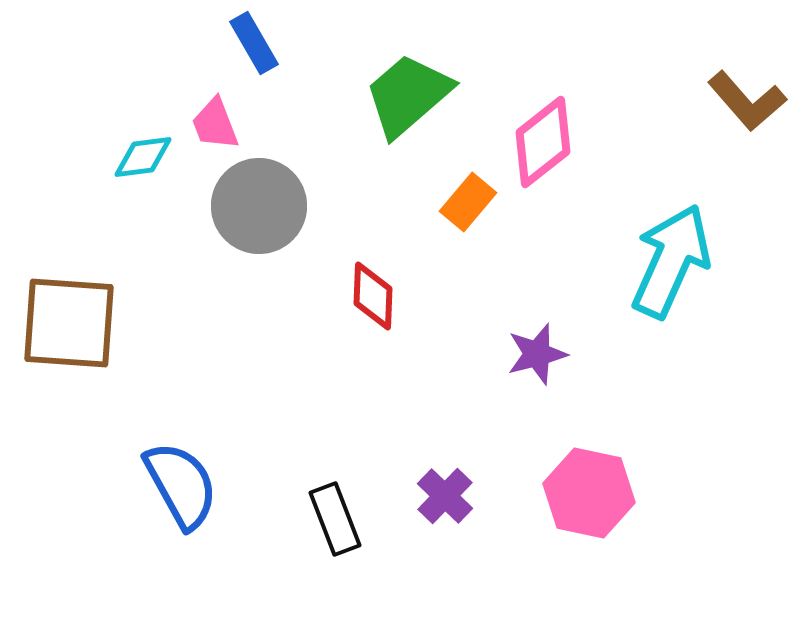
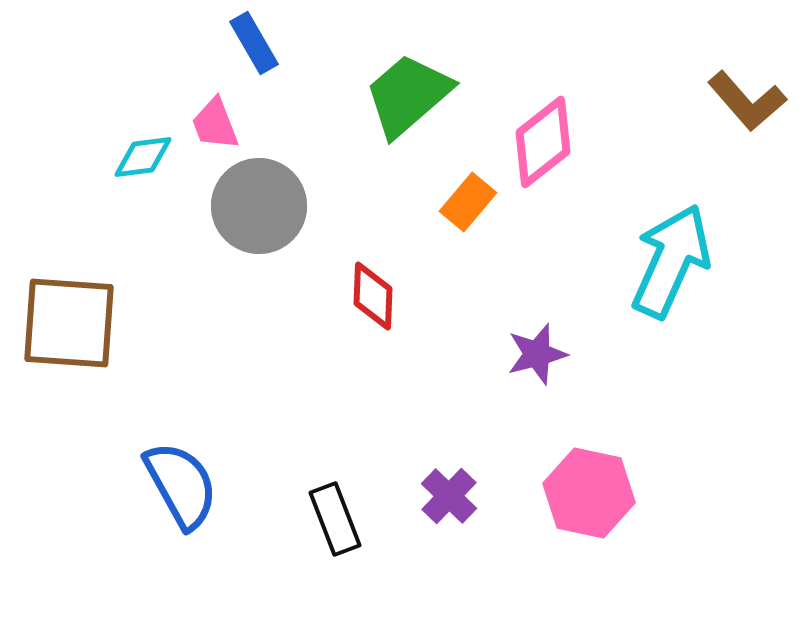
purple cross: moved 4 px right
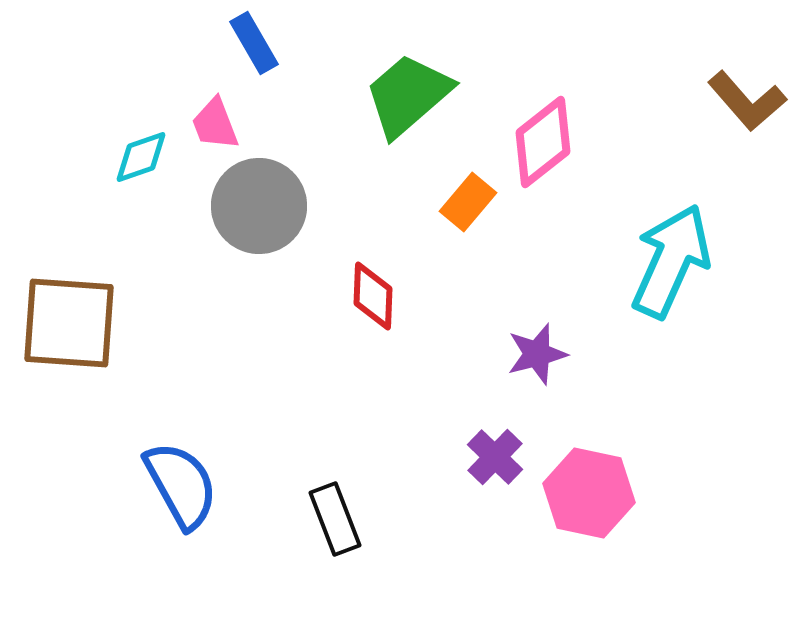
cyan diamond: moved 2 px left; rotated 12 degrees counterclockwise
purple cross: moved 46 px right, 39 px up
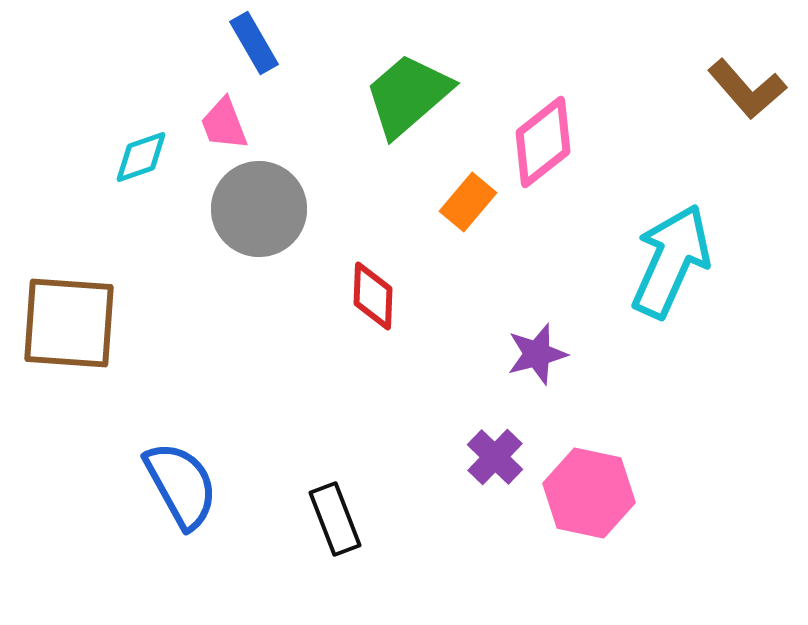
brown L-shape: moved 12 px up
pink trapezoid: moved 9 px right
gray circle: moved 3 px down
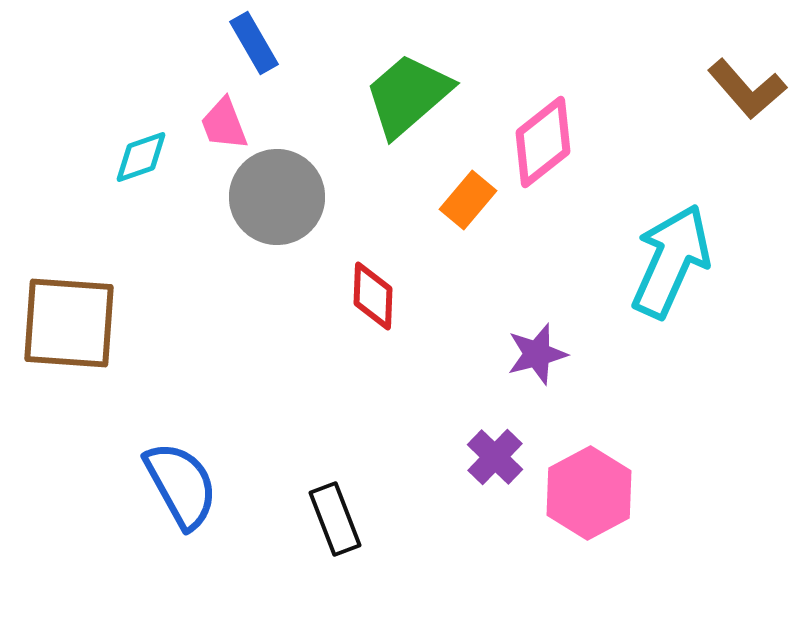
orange rectangle: moved 2 px up
gray circle: moved 18 px right, 12 px up
pink hexagon: rotated 20 degrees clockwise
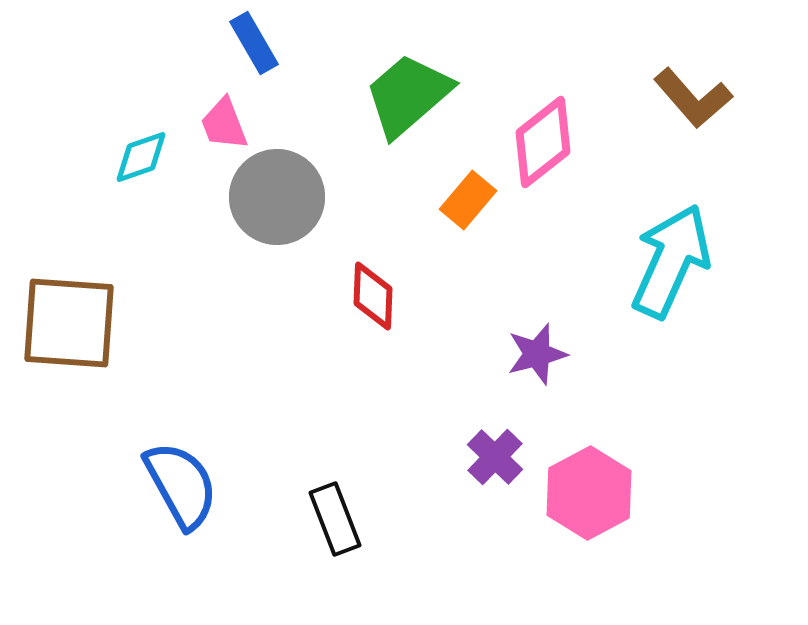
brown L-shape: moved 54 px left, 9 px down
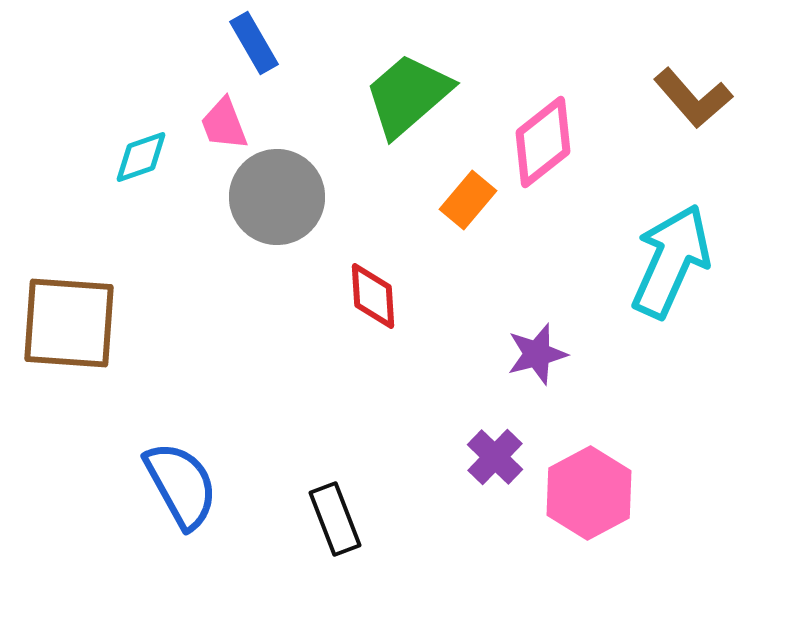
red diamond: rotated 6 degrees counterclockwise
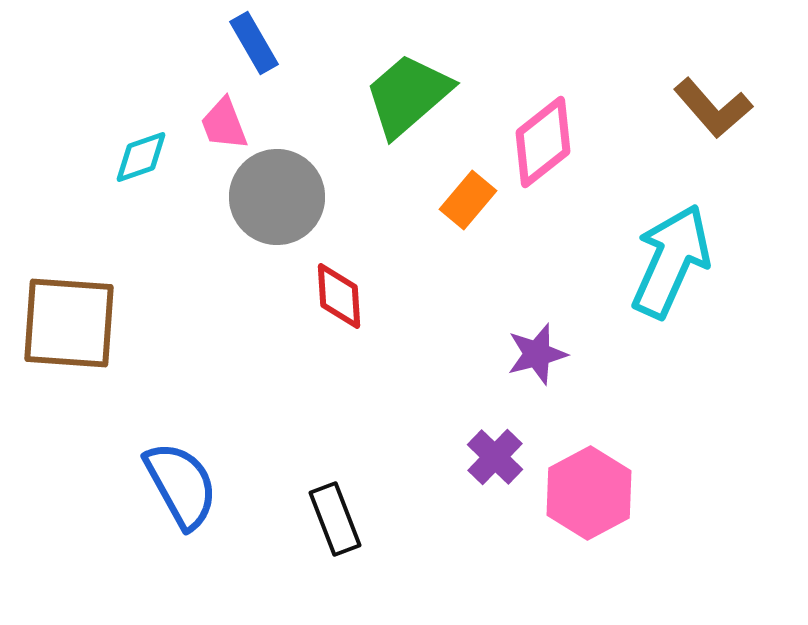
brown L-shape: moved 20 px right, 10 px down
red diamond: moved 34 px left
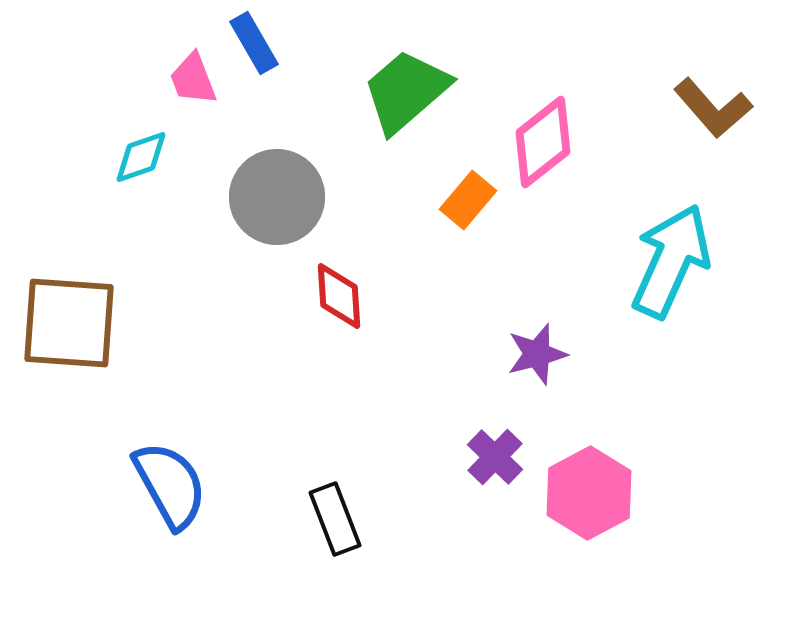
green trapezoid: moved 2 px left, 4 px up
pink trapezoid: moved 31 px left, 45 px up
blue semicircle: moved 11 px left
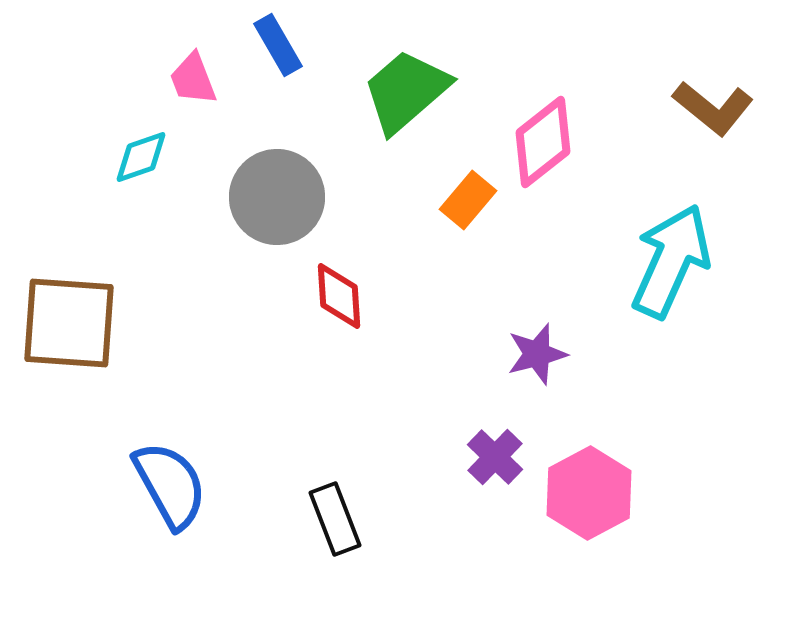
blue rectangle: moved 24 px right, 2 px down
brown L-shape: rotated 10 degrees counterclockwise
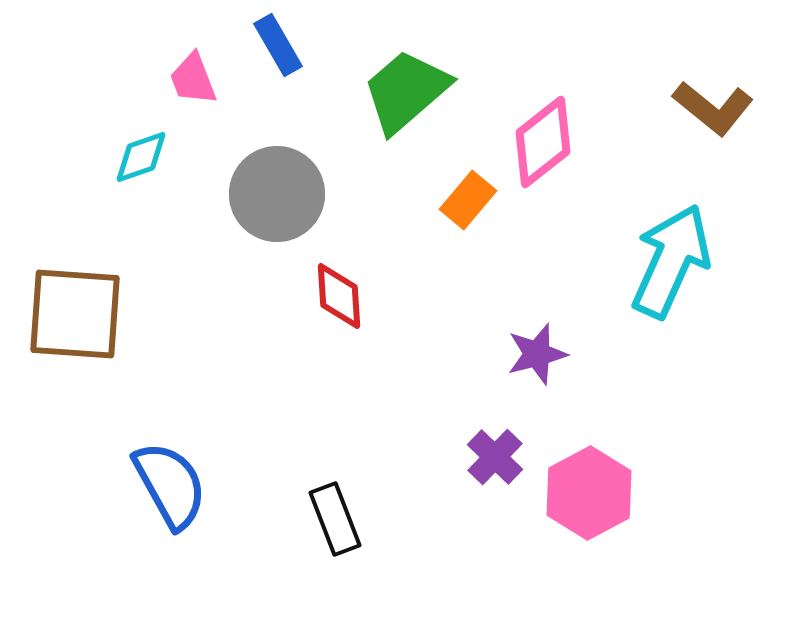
gray circle: moved 3 px up
brown square: moved 6 px right, 9 px up
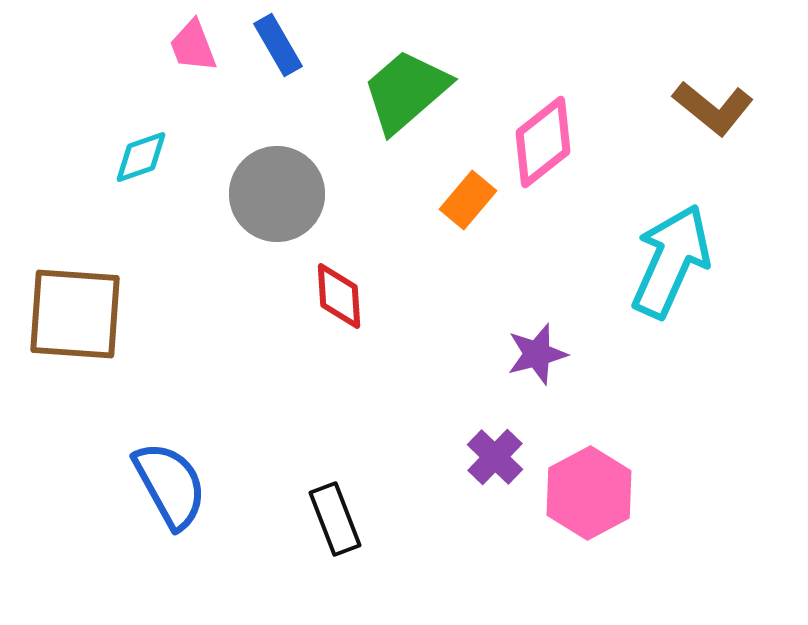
pink trapezoid: moved 33 px up
